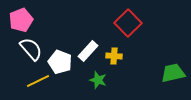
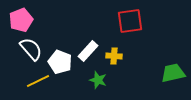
red square: moved 2 px right, 2 px up; rotated 36 degrees clockwise
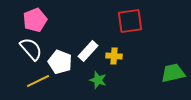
pink pentagon: moved 14 px right
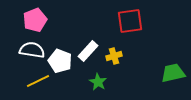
white semicircle: moved 1 px right, 1 px down; rotated 40 degrees counterclockwise
yellow cross: rotated 21 degrees counterclockwise
white pentagon: moved 1 px up
green star: moved 2 px down; rotated 12 degrees clockwise
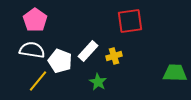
pink pentagon: rotated 15 degrees counterclockwise
green trapezoid: moved 2 px right; rotated 15 degrees clockwise
yellow line: rotated 25 degrees counterclockwise
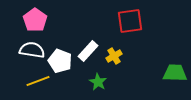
yellow cross: rotated 14 degrees counterclockwise
yellow line: rotated 30 degrees clockwise
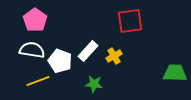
green star: moved 4 px left, 2 px down; rotated 24 degrees counterclockwise
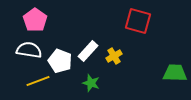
red square: moved 8 px right; rotated 24 degrees clockwise
white semicircle: moved 3 px left
green star: moved 3 px left, 1 px up; rotated 12 degrees clockwise
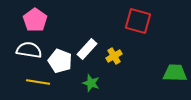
white rectangle: moved 1 px left, 2 px up
yellow line: moved 1 px down; rotated 30 degrees clockwise
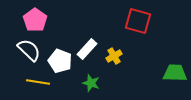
white semicircle: rotated 35 degrees clockwise
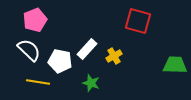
pink pentagon: rotated 15 degrees clockwise
white pentagon: rotated 10 degrees counterclockwise
green trapezoid: moved 8 px up
